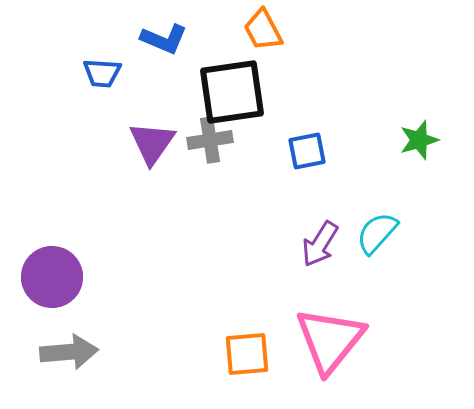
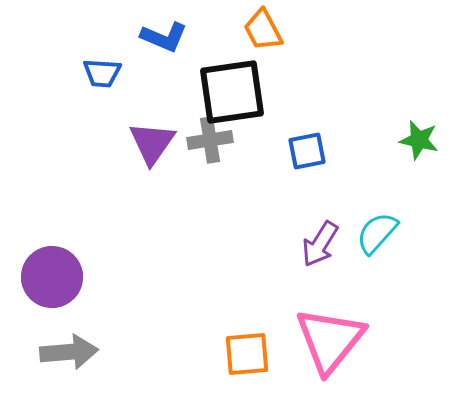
blue L-shape: moved 2 px up
green star: rotated 30 degrees clockwise
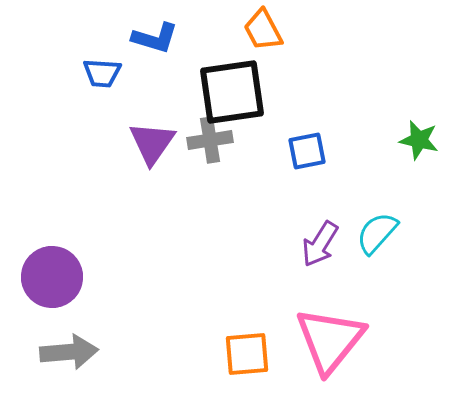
blue L-shape: moved 9 px left, 1 px down; rotated 6 degrees counterclockwise
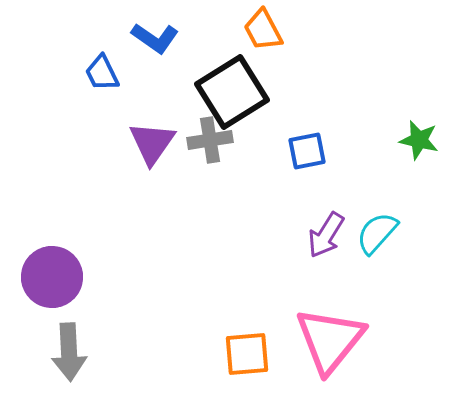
blue L-shape: rotated 18 degrees clockwise
blue trapezoid: rotated 60 degrees clockwise
black square: rotated 24 degrees counterclockwise
purple arrow: moved 6 px right, 9 px up
gray arrow: rotated 92 degrees clockwise
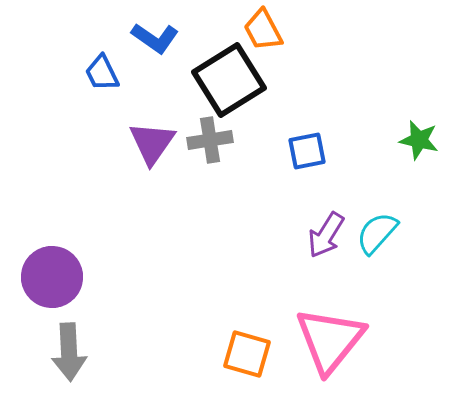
black square: moved 3 px left, 12 px up
orange square: rotated 21 degrees clockwise
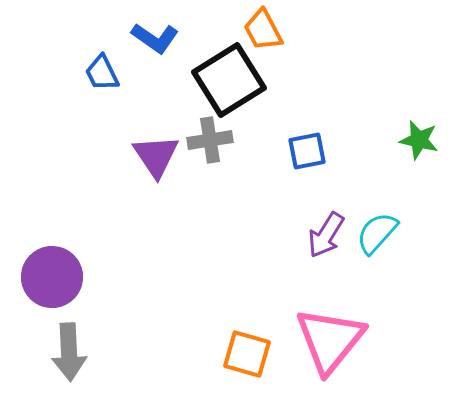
purple triangle: moved 4 px right, 13 px down; rotated 9 degrees counterclockwise
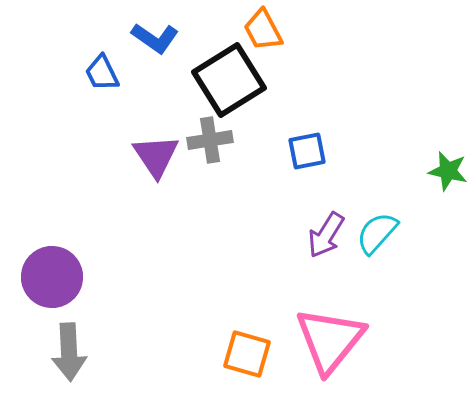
green star: moved 29 px right, 31 px down
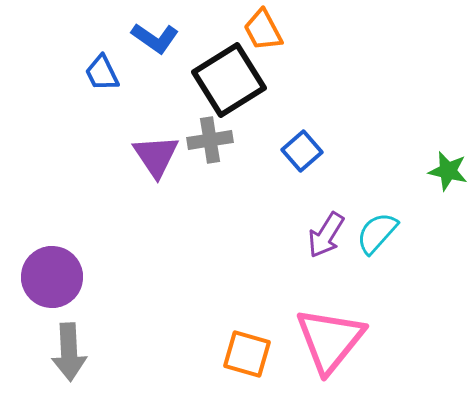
blue square: moved 5 px left; rotated 30 degrees counterclockwise
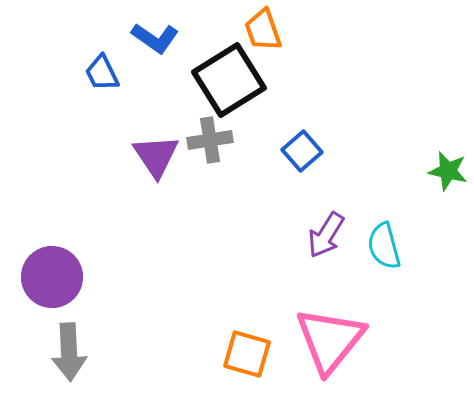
orange trapezoid: rotated 9 degrees clockwise
cyan semicircle: moved 7 px right, 13 px down; rotated 57 degrees counterclockwise
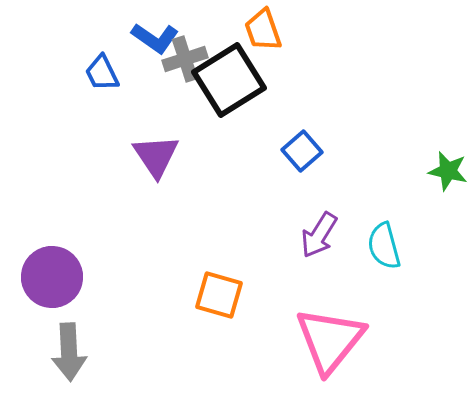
gray cross: moved 25 px left, 81 px up; rotated 9 degrees counterclockwise
purple arrow: moved 7 px left
orange square: moved 28 px left, 59 px up
